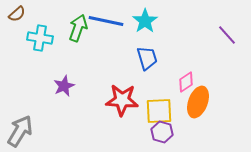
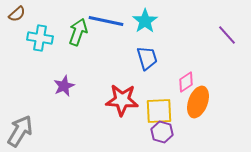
green arrow: moved 4 px down
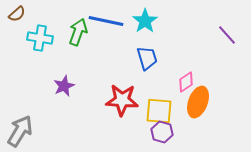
yellow square: rotated 8 degrees clockwise
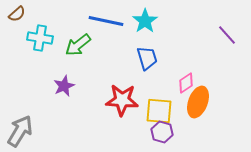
green arrow: moved 13 px down; rotated 148 degrees counterclockwise
pink diamond: moved 1 px down
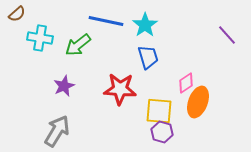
cyan star: moved 4 px down
blue trapezoid: moved 1 px right, 1 px up
red star: moved 2 px left, 11 px up
gray arrow: moved 37 px right
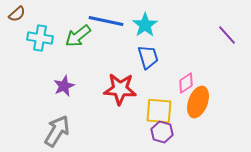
green arrow: moved 9 px up
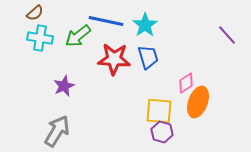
brown semicircle: moved 18 px right, 1 px up
red star: moved 6 px left, 30 px up
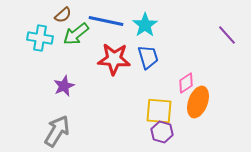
brown semicircle: moved 28 px right, 2 px down
green arrow: moved 2 px left, 2 px up
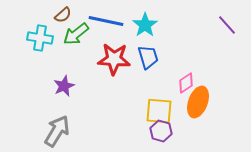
purple line: moved 10 px up
purple hexagon: moved 1 px left, 1 px up
